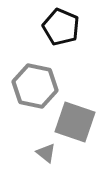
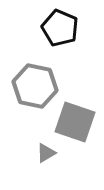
black pentagon: moved 1 px left, 1 px down
gray triangle: rotated 50 degrees clockwise
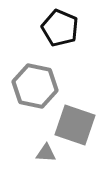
gray square: moved 3 px down
gray triangle: rotated 35 degrees clockwise
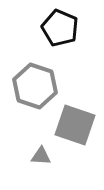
gray hexagon: rotated 6 degrees clockwise
gray triangle: moved 5 px left, 3 px down
